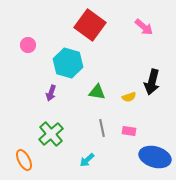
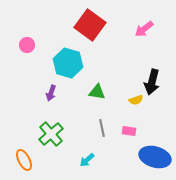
pink arrow: moved 2 px down; rotated 102 degrees clockwise
pink circle: moved 1 px left
yellow semicircle: moved 7 px right, 3 px down
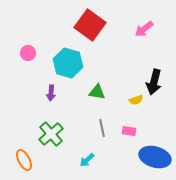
pink circle: moved 1 px right, 8 px down
black arrow: moved 2 px right
purple arrow: rotated 14 degrees counterclockwise
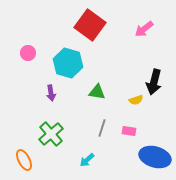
purple arrow: rotated 14 degrees counterclockwise
gray line: rotated 30 degrees clockwise
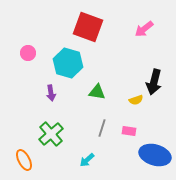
red square: moved 2 px left, 2 px down; rotated 16 degrees counterclockwise
blue ellipse: moved 2 px up
